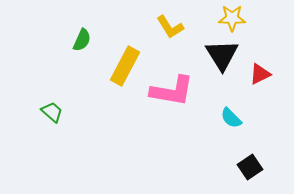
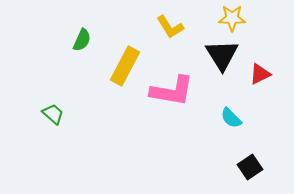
green trapezoid: moved 1 px right, 2 px down
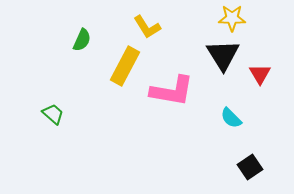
yellow L-shape: moved 23 px left
black triangle: moved 1 px right
red triangle: rotated 35 degrees counterclockwise
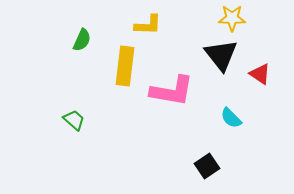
yellow L-shape: moved 1 px right, 2 px up; rotated 56 degrees counterclockwise
black triangle: moved 2 px left; rotated 6 degrees counterclockwise
yellow rectangle: rotated 21 degrees counterclockwise
red triangle: rotated 25 degrees counterclockwise
green trapezoid: moved 21 px right, 6 px down
black square: moved 43 px left, 1 px up
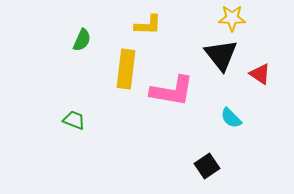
yellow rectangle: moved 1 px right, 3 px down
green trapezoid: rotated 20 degrees counterclockwise
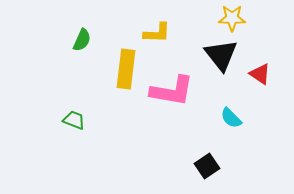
yellow L-shape: moved 9 px right, 8 px down
